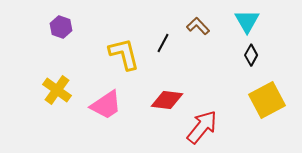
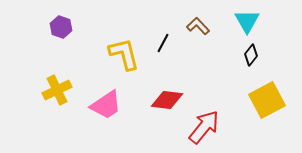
black diamond: rotated 10 degrees clockwise
yellow cross: rotated 28 degrees clockwise
red arrow: moved 2 px right
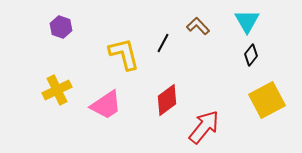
red diamond: rotated 44 degrees counterclockwise
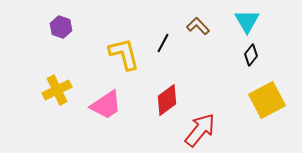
red arrow: moved 4 px left, 3 px down
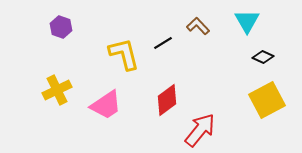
black line: rotated 30 degrees clockwise
black diamond: moved 12 px right, 2 px down; rotated 75 degrees clockwise
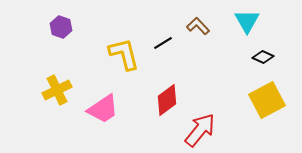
pink trapezoid: moved 3 px left, 4 px down
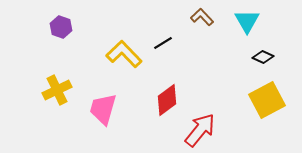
brown L-shape: moved 4 px right, 9 px up
yellow L-shape: rotated 30 degrees counterclockwise
pink trapezoid: rotated 140 degrees clockwise
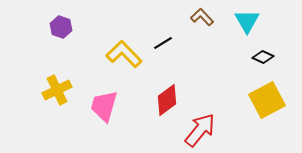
pink trapezoid: moved 1 px right, 3 px up
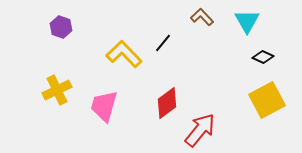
black line: rotated 18 degrees counterclockwise
red diamond: moved 3 px down
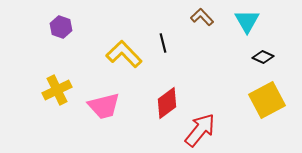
black line: rotated 54 degrees counterclockwise
pink trapezoid: rotated 120 degrees counterclockwise
